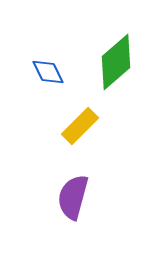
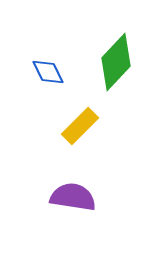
green diamond: rotated 6 degrees counterclockwise
purple semicircle: rotated 84 degrees clockwise
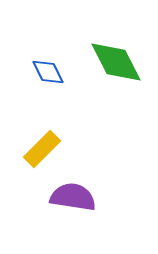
green diamond: rotated 70 degrees counterclockwise
yellow rectangle: moved 38 px left, 23 px down
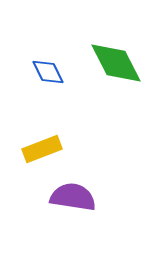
green diamond: moved 1 px down
yellow rectangle: rotated 24 degrees clockwise
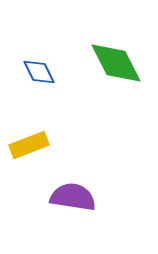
blue diamond: moved 9 px left
yellow rectangle: moved 13 px left, 4 px up
